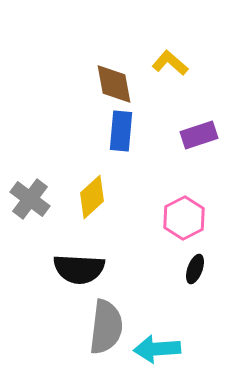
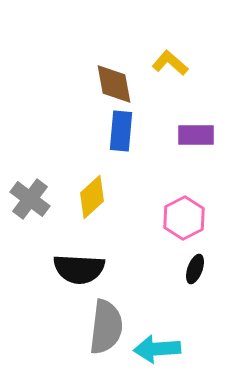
purple rectangle: moved 3 px left; rotated 18 degrees clockwise
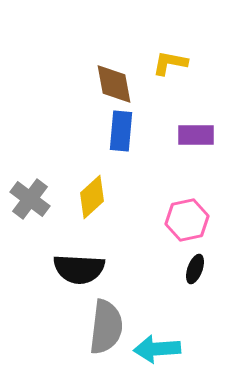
yellow L-shape: rotated 30 degrees counterclockwise
pink hexagon: moved 3 px right, 2 px down; rotated 15 degrees clockwise
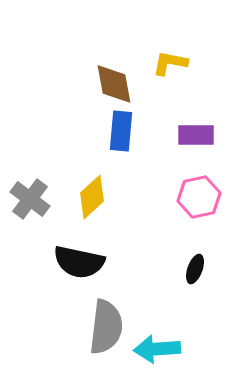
pink hexagon: moved 12 px right, 23 px up
black semicircle: moved 7 px up; rotated 9 degrees clockwise
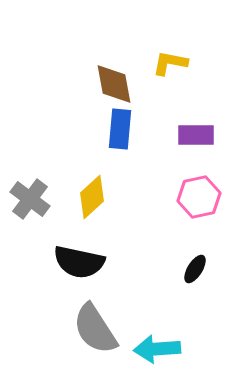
blue rectangle: moved 1 px left, 2 px up
black ellipse: rotated 12 degrees clockwise
gray semicircle: moved 11 px left, 2 px down; rotated 140 degrees clockwise
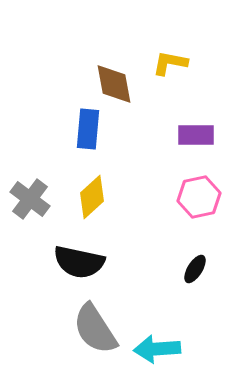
blue rectangle: moved 32 px left
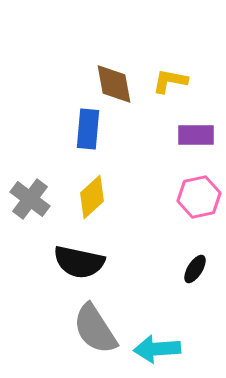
yellow L-shape: moved 18 px down
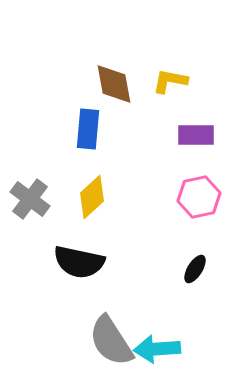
gray semicircle: moved 16 px right, 12 px down
